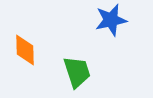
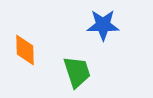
blue star: moved 8 px left, 5 px down; rotated 12 degrees clockwise
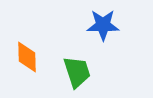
orange diamond: moved 2 px right, 7 px down
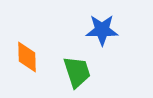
blue star: moved 1 px left, 5 px down
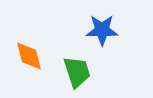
orange diamond: moved 2 px right, 1 px up; rotated 12 degrees counterclockwise
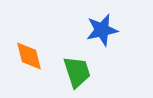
blue star: rotated 12 degrees counterclockwise
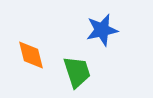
orange diamond: moved 2 px right, 1 px up
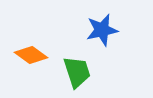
orange diamond: rotated 40 degrees counterclockwise
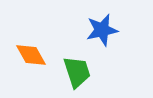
orange diamond: rotated 24 degrees clockwise
